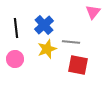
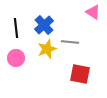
pink triangle: rotated 35 degrees counterclockwise
gray line: moved 1 px left
pink circle: moved 1 px right, 1 px up
red square: moved 2 px right, 9 px down
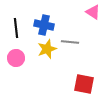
blue cross: rotated 36 degrees counterclockwise
red square: moved 4 px right, 10 px down
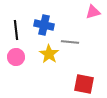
pink triangle: rotated 49 degrees counterclockwise
black line: moved 2 px down
yellow star: moved 2 px right, 5 px down; rotated 18 degrees counterclockwise
pink circle: moved 1 px up
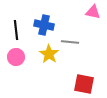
pink triangle: rotated 28 degrees clockwise
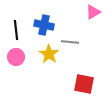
pink triangle: rotated 42 degrees counterclockwise
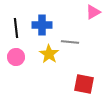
blue cross: moved 2 px left; rotated 12 degrees counterclockwise
black line: moved 2 px up
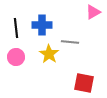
red square: moved 1 px up
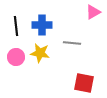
black line: moved 2 px up
gray line: moved 2 px right, 1 px down
yellow star: moved 9 px left, 1 px up; rotated 24 degrees counterclockwise
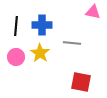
pink triangle: rotated 42 degrees clockwise
black line: rotated 12 degrees clockwise
yellow star: rotated 24 degrees clockwise
red square: moved 3 px left, 1 px up
